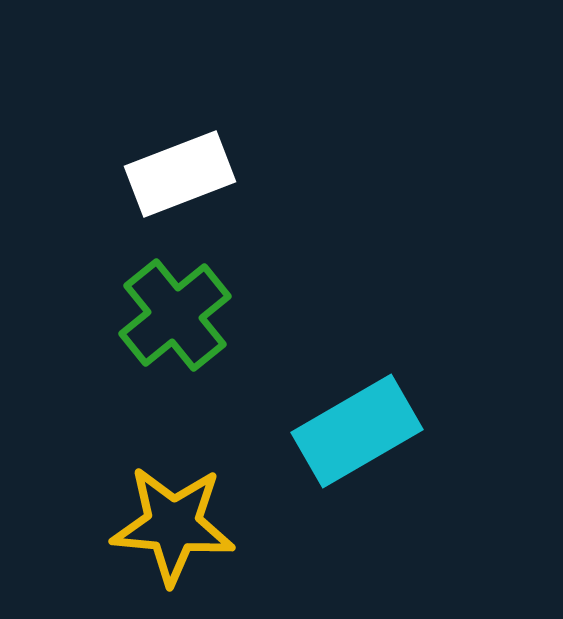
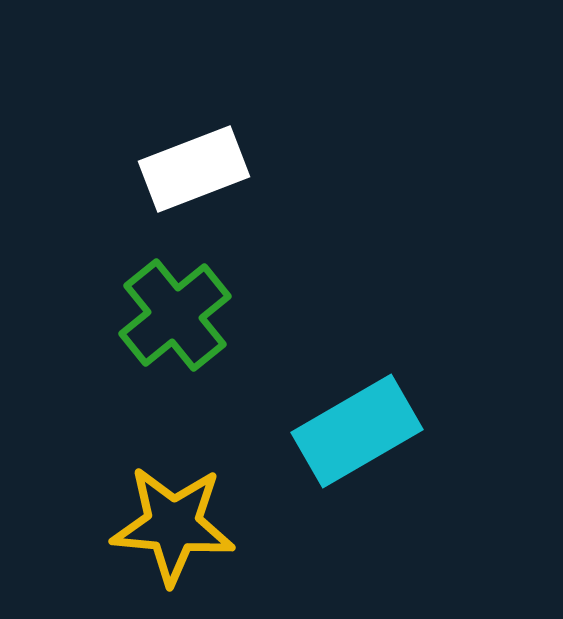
white rectangle: moved 14 px right, 5 px up
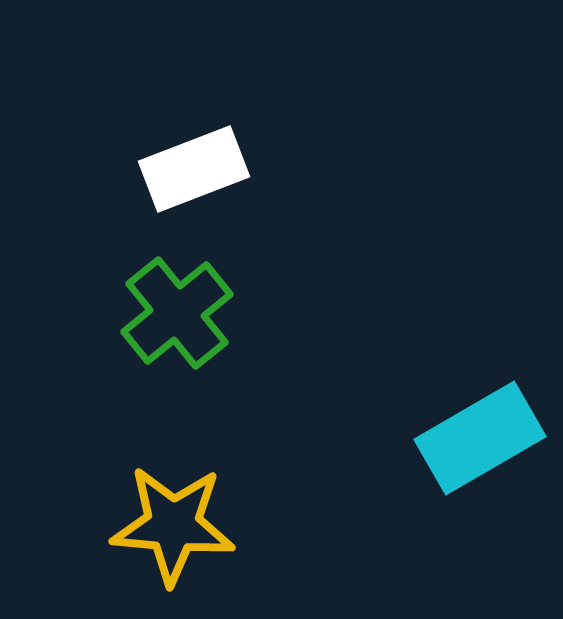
green cross: moved 2 px right, 2 px up
cyan rectangle: moved 123 px right, 7 px down
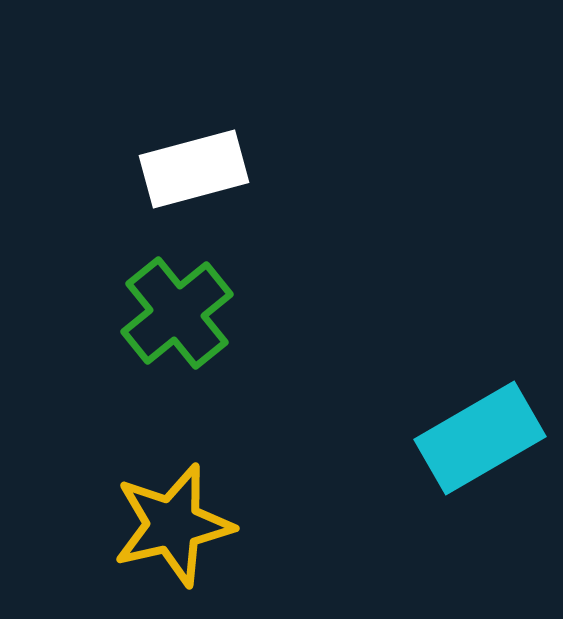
white rectangle: rotated 6 degrees clockwise
yellow star: rotated 18 degrees counterclockwise
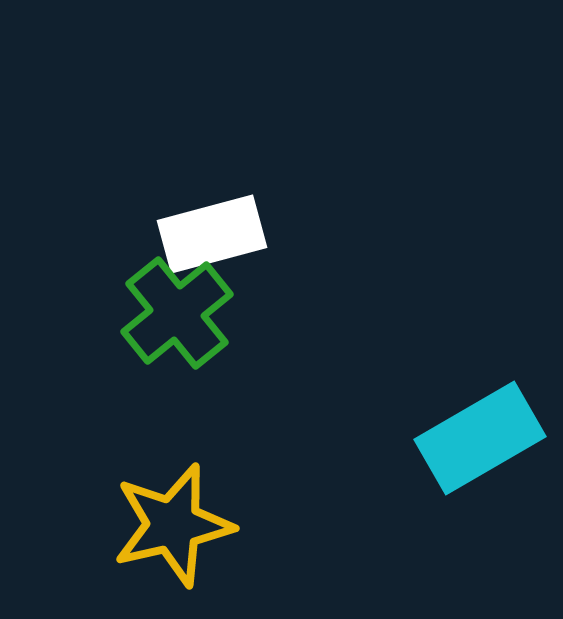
white rectangle: moved 18 px right, 65 px down
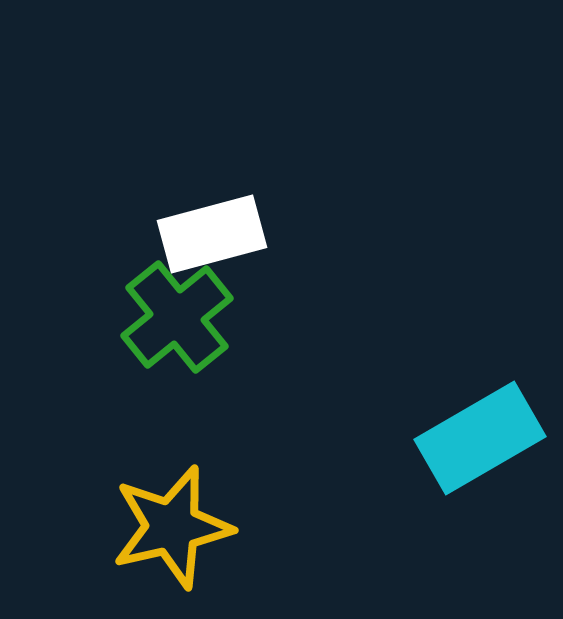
green cross: moved 4 px down
yellow star: moved 1 px left, 2 px down
